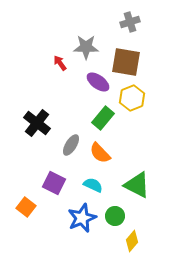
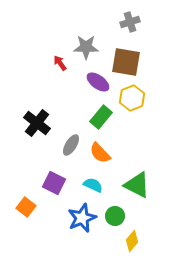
green rectangle: moved 2 px left, 1 px up
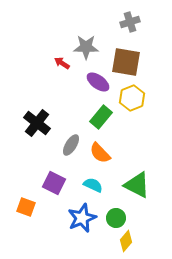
red arrow: moved 2 px right; rotated 21 degrees counterclockwise
orange square: rotated 18 degrees counterclockwise
green circle: moved 1 px right, 2 px down
yellow diamond: moved 6 px left
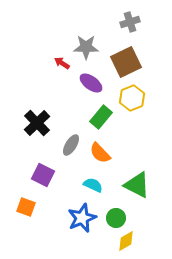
brown square: rotated 36 degrees counterclockwise
purple ellipse: moved 7 px left, 1 px down
black cross: rotated 8 degrees clockwise
purple square: moved 11 px left, 8 px up
yellow diamond: rotated 20 degrees clockwise
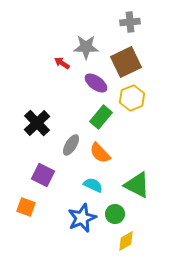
gray cross: rotated 12 degrees clockwise
purple ellipse: moved 5 px right
green circle: moved 1 px left, 4 px up
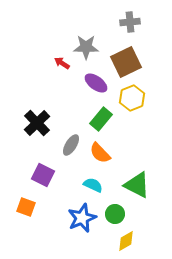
green rectangle: moved 2 px down
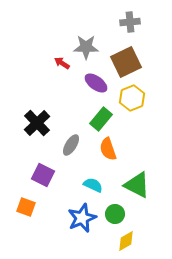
orange semicircle: moved 8 px right, 4 px up; rotated 25 degrees clockwise
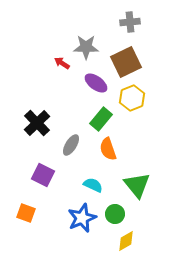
green triangle: rotated 24 degrees clockwise
orange square: moved 6 px down
